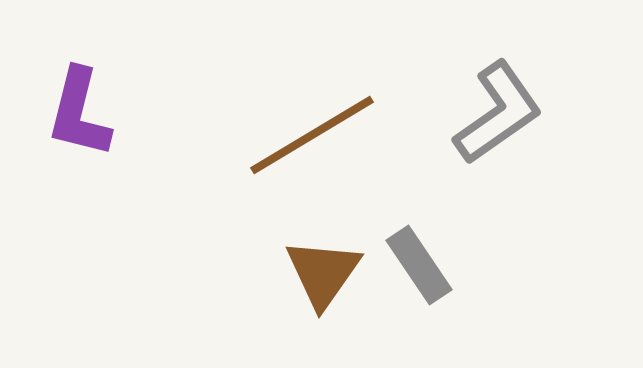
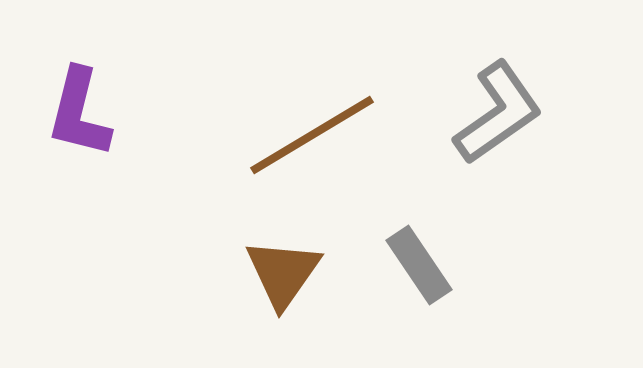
brown triangle: moved 40 px left
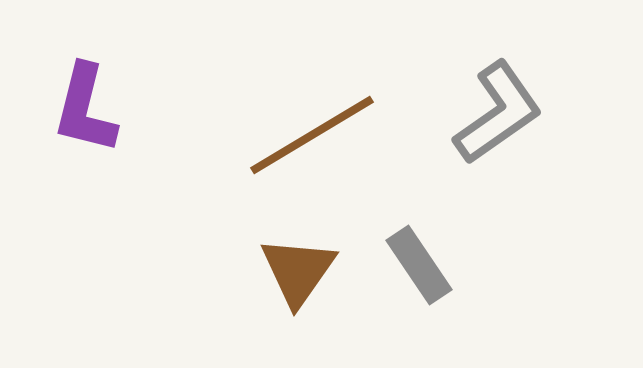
purple L-shape: moved 6 px right, 4 px up
brown triangle: moved 15 px right, 2 px up
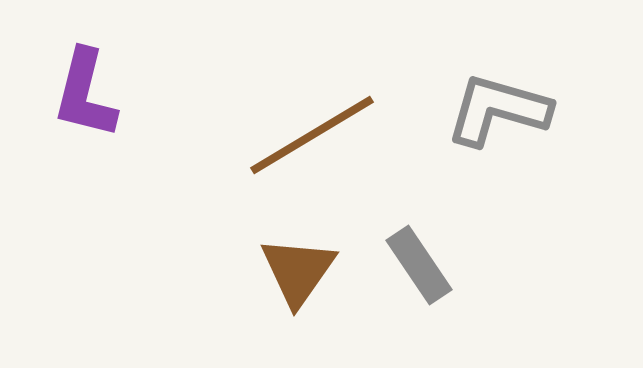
purple L-shape: moved 15 px up
gray L-shape: moved 3 px up; rotated 129 degrees counterclockwise
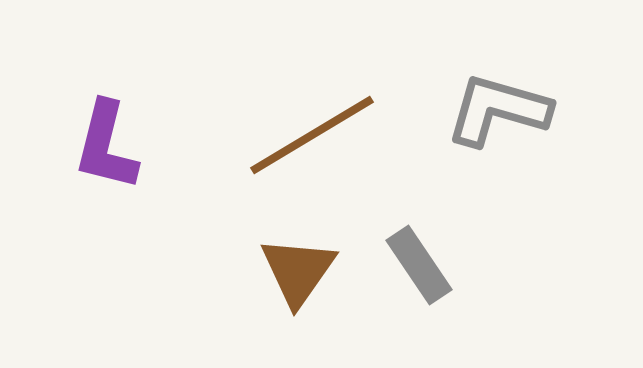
purple L-shape: moved 21 px right, 52 px down
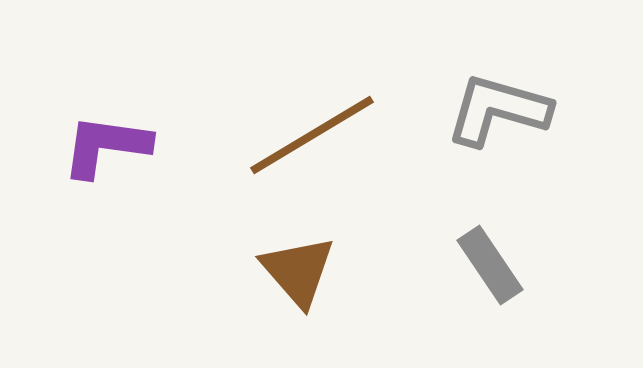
purple L-shape: rotated 84 degrees clockwise
gray rectangle: moved 71 px right
brown triangle: rotated 16 degrees counterclockwise
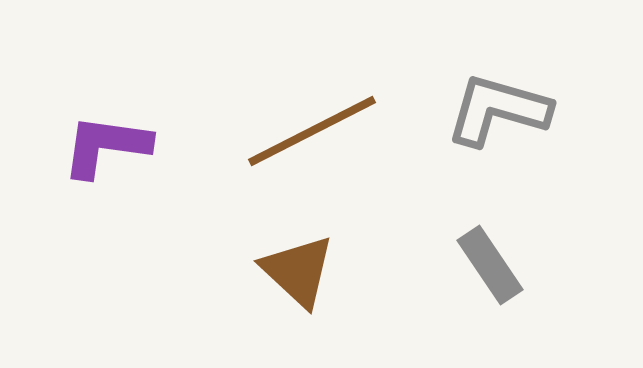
brown line: moved 4 px up; rotated 4 degrees clockwise
brown triangle: rotated 6 degrees counterclockwise
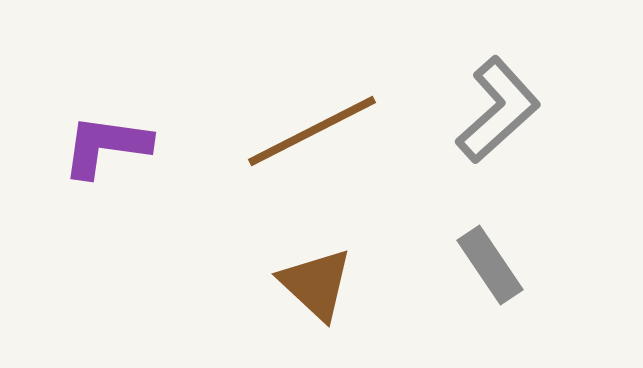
gray L-shape: rotated 122 degrees clockwise
brown triangle: moved 18 px right, 13 px down
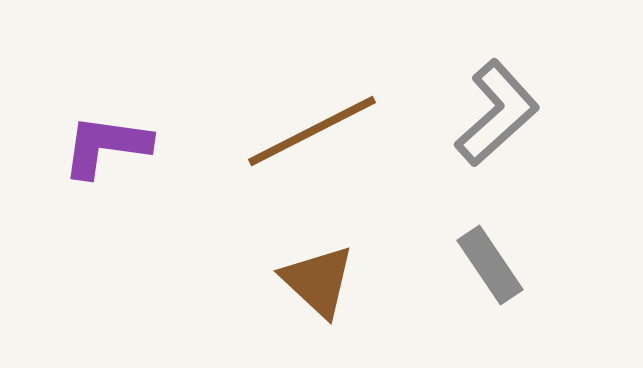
gray L-shape: moved 1 px left, 3 px down
brown triangle: moved 2 px right, 3 px up
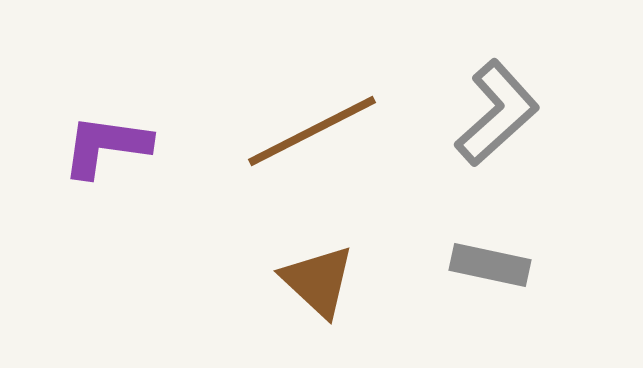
gray rectangle: rotated 44 degrees counterclockwise
